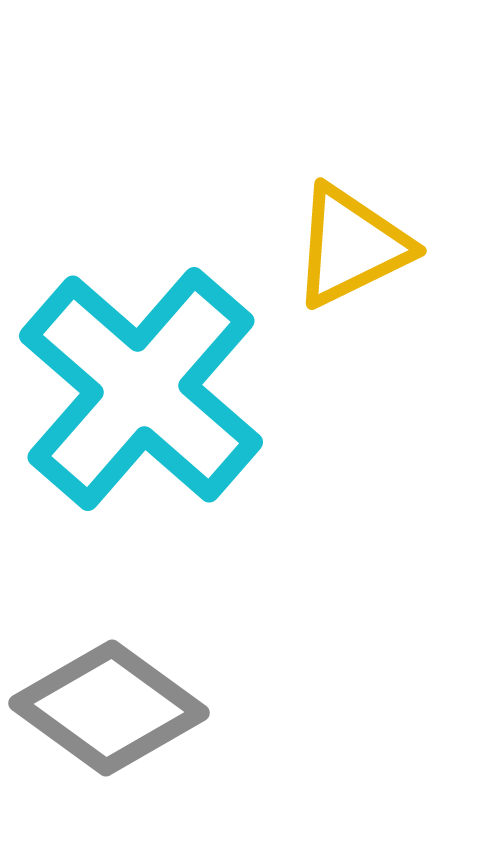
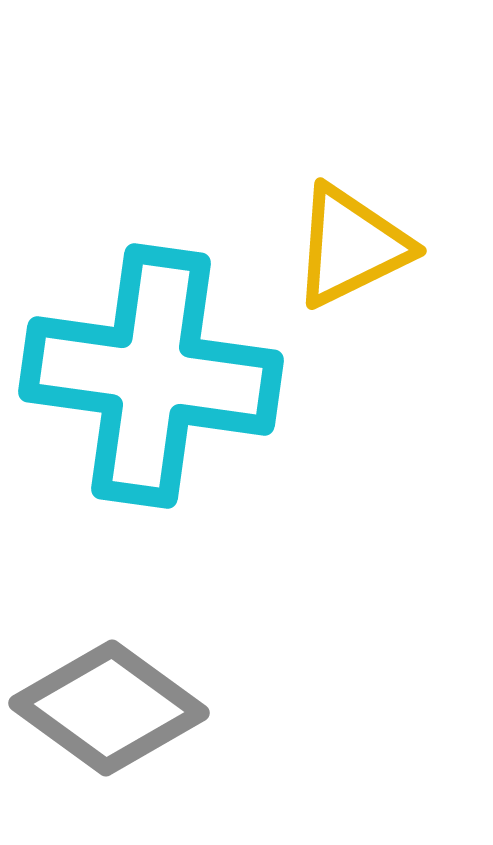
cyan cross: moved 10 px right, 13 px up; rotated 33 degrees counterclockwise
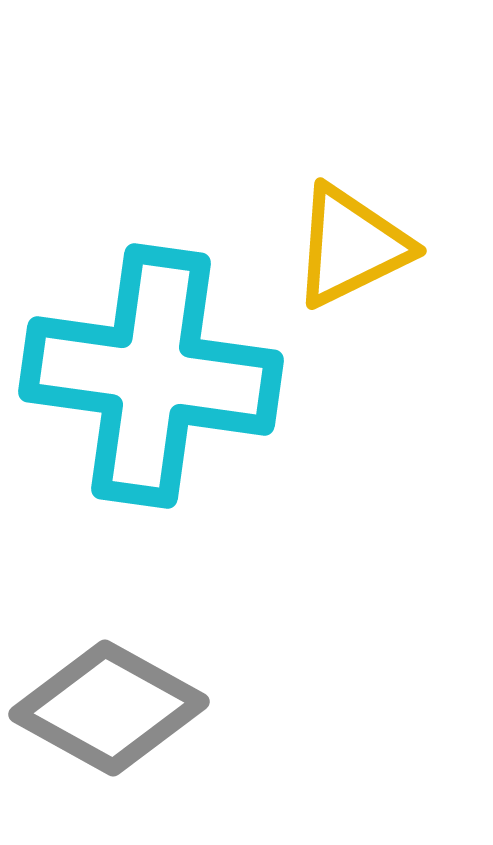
gray diamond: rotated 7 degrees counterclockwise
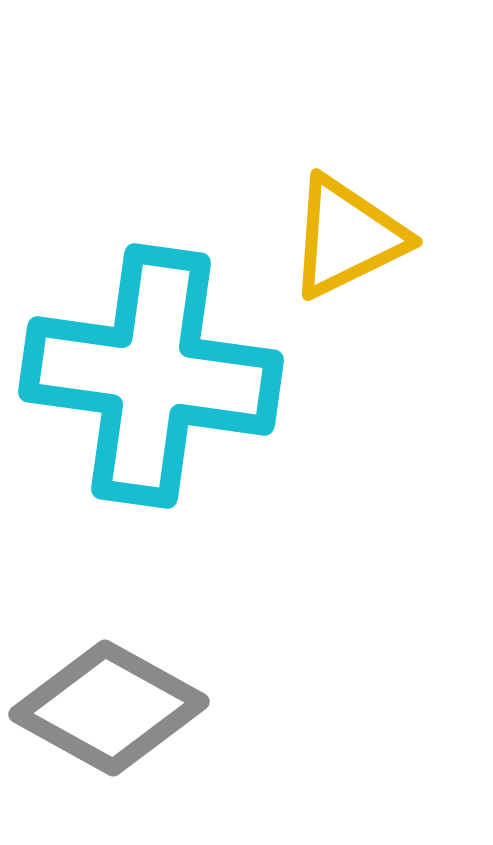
yellow triangle: moved 4 px left, 9 px up
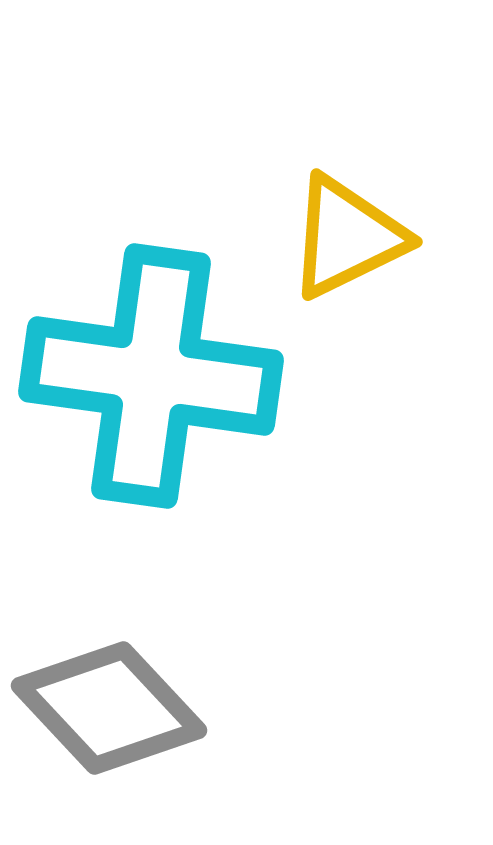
gray diamond: rotated 18 degrees clockwise
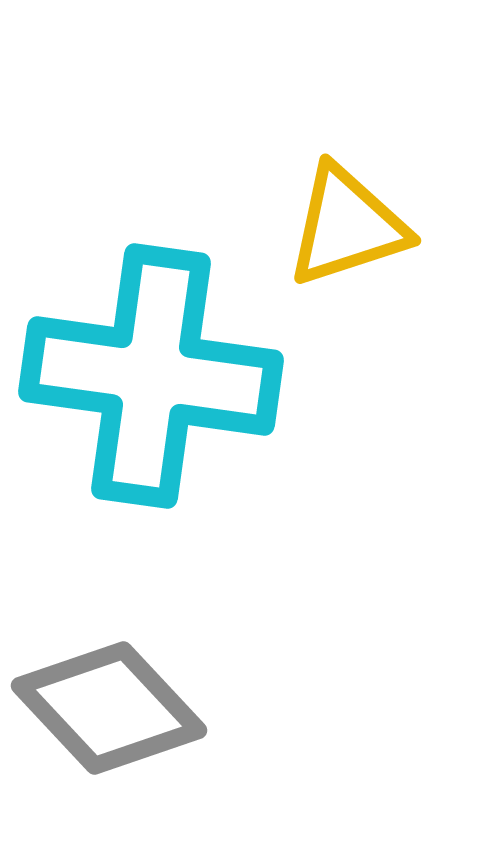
yellow triangle: moved 11 px up; rotated 8 degrees clockwise
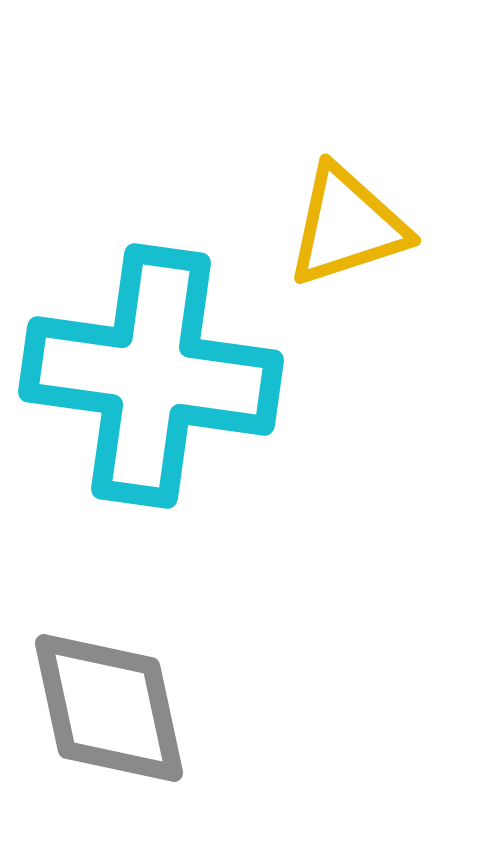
gray diamond: rotated 31 degrees clockwise
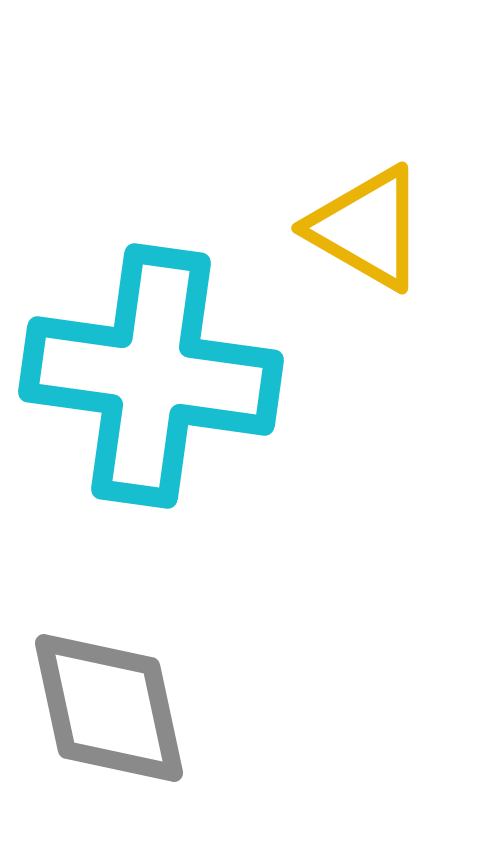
yellow triangle: moved 20 px right, 2 px down; rotated 48 degrees clockwise
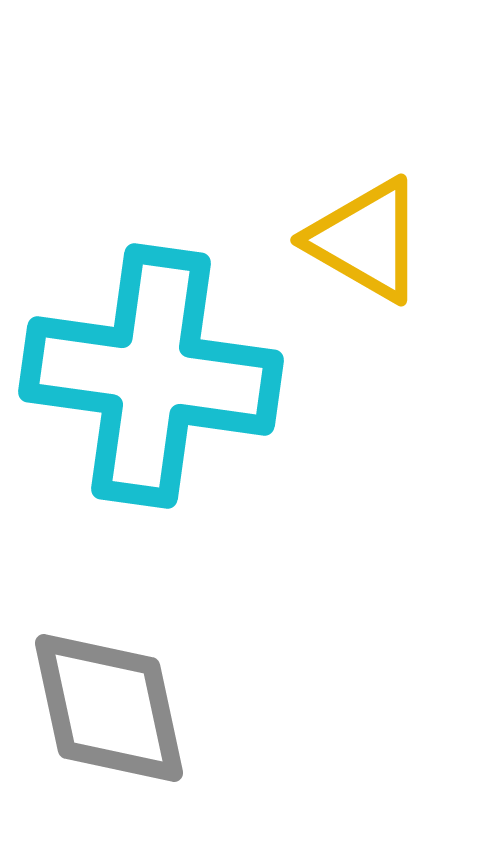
yellow triangle: moved 1 px left, 12 px down
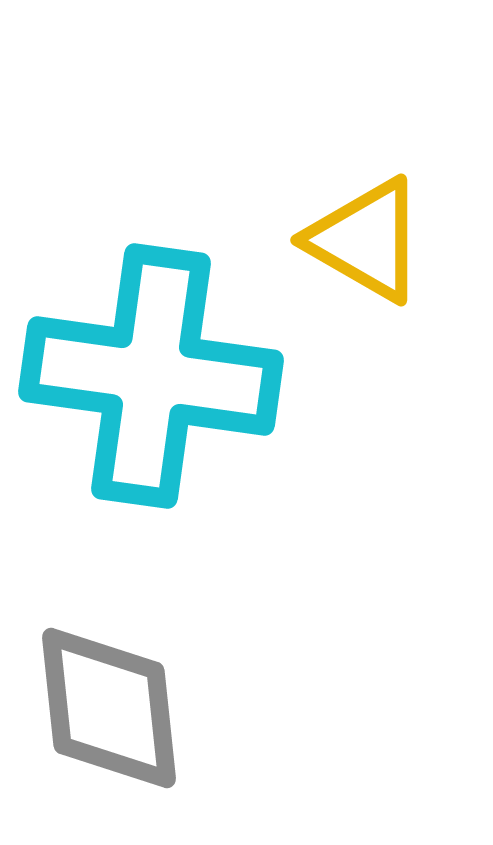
gray diamond: rotated 6 degrees clockwise
